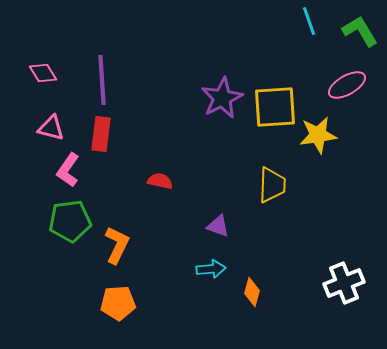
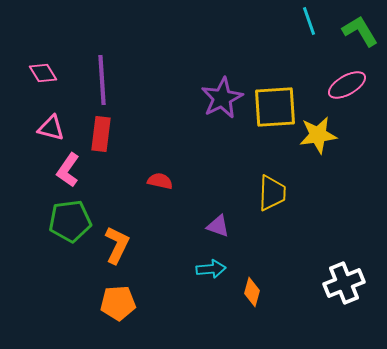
yellow trapezoid: moved 8 px down
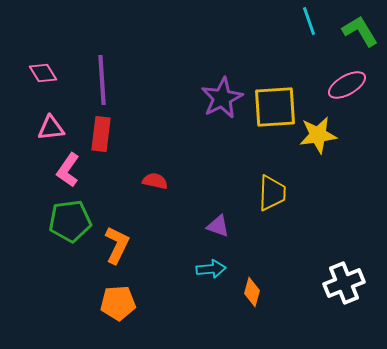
pink triangle: rotated 20 degrees counterclockwise
red semicircle: moved 5 px left
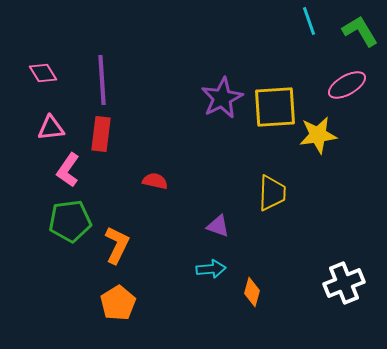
orange pentagon: rotated 28 degrees counterclockwise
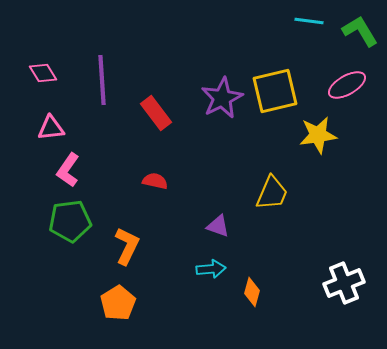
cyan line: rotated 64 degrees counterclockwise
yellow square: moved 16 px up; rotated 9 degrees counterclockwise
red rectangle: moved 55 px right, 21 px up; rotated 44 degrees counterclockwise
yellow trapezoid: rotated 21 degrees clockwise
orange L-shape: moved 10 px right, 1 px down
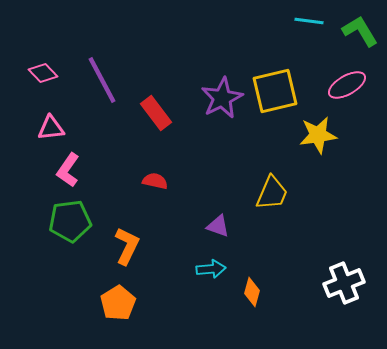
pink diamond: rotated 12 degrees counterclockwise
purple line: rotated 24 degrees counterclockwise
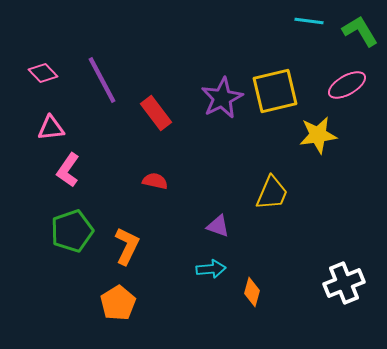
green pentagon: moved 2 px right, 10 px down; rotated 12 degrees counterclockwise
